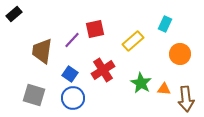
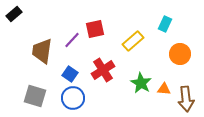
gray square: moved 1 px right, 1 px down
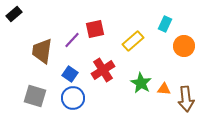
orange circle: moved 4 px right, 8 px up
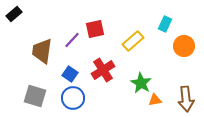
orange triangle: moved 9 px left, 11 px down; rotated 16 degrees counterclockwise
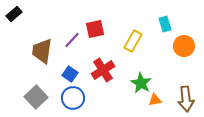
cyan rectangle: rotated 42 degrees counterclockwise
yellow rectangle: rotated 20 degrees counterclockwise
gray square: moved 1 px right, 1 px down; rotated 30 degrees clockwise
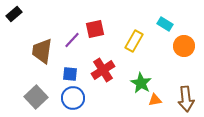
cyan rectangle: rotated 42 degrees counterclockwise
yellow rectangle: moved 1 px right
blue square: rotated 28 degrees counterclockwise
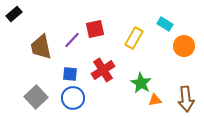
yellow rectangle: moved 3 px up
brown trapezoid: moved 1 px left, 4 px up; rotated 20 degrees counterclockwise
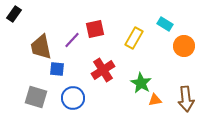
black rectangle: rotated 14 degrees counterclockwise
blue square: moved 13 px left, 5 px up
gray square: rotated 30 degrees counterclockwise
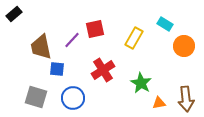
black rectangle: rotated 14 degrees clockwise
orange triangle: moved 4 px right, 3 px down
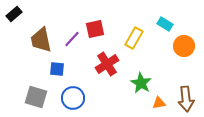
purple line: moved 1 px up
brown trapezoid: moved 7 px up
red cross: moved 4 px right, 6 px up
